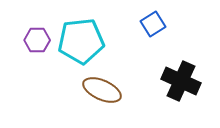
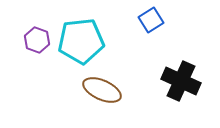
blue square: moved 2 px left, 4 px up
purple hexagon: rotated 20 degrees clockwise
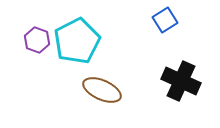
blue square: moved 14 px right
cyan pentagon: moved 4 px left; rotated 21 degrees counterclockwise
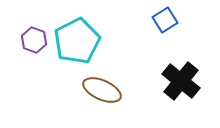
purple hexagon: moved 3 px left
black cross: rotated 15 degrees clockwise
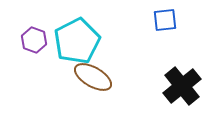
blue square: rotated 25 degrees clockwise
black cross: moved 1 px right, 5 px down; rotated 12 degrees clockwise
brown ellipse: moved 9 px left, 13 px up; rotated 6 degrees clockwise
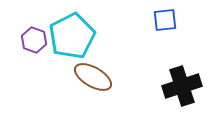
cyan pentagon: moved 5 px left, 5 px up
black cross: rotated 21 degrees clockwise
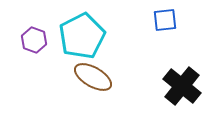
cyan pentagon: moved 10 px right
black cross: rotated 33 degrees counterclockwise
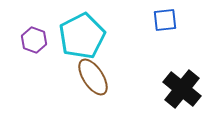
brown ellipse: rotated 27 degrees clockwise
black cross: moved 3 px down
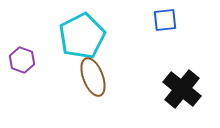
purple hexagon: moved 12 px left, 20 px down
brown ellipse: rotated 12 degrees clockwise
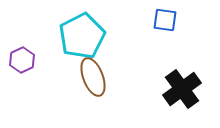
blue square: rotated 15 degrees clockwise
purple hexagon: rotated 15 degrees clockwise
black cross: rotated 15 degrees clockwise
